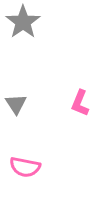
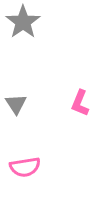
pink semicircle: rotated 20 degrees counterclockwise
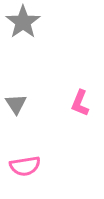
pink semicircle: moved 1 px up
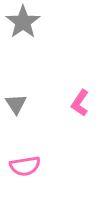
pink L-shape: rotated 12 degrees clockwise
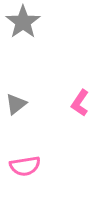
gray triangle: rotated 25 degrees clockwise
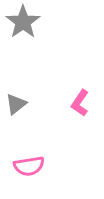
pink semicircle: moved 4 px right
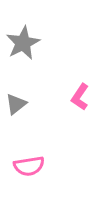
gray star: moved 21 px down; rotated 8 degrees clockwise
pink L-shape: moved 6 px up
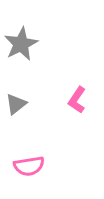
gray star: moved 2 px left, 1 px down
pink L-shape: moved 3 px left, 3 px down
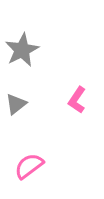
gray star: moved 1 px right, 6 px down
pink semicircle: rotated 152 degrees clockwise
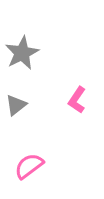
gray star: moved 3 px down
gray triangle: moved 1 px down
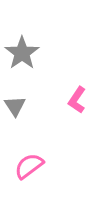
gray star: rotated 8 degrees counterclockwise
gray triangle: moved 1 px left, 1 px down; rotated 25 degrees counterclockwise
